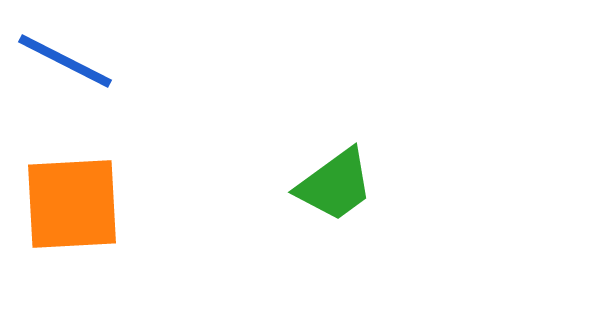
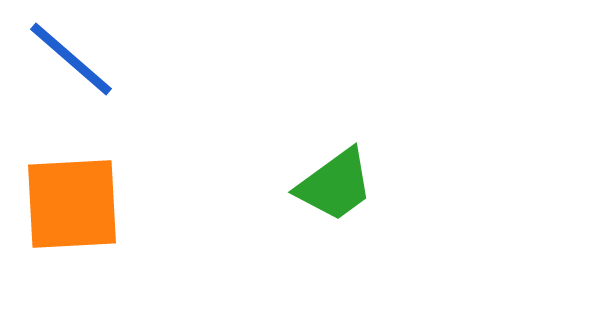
blue line: moved 6 px right, 2 px up; rotated 14 degrees clockwise
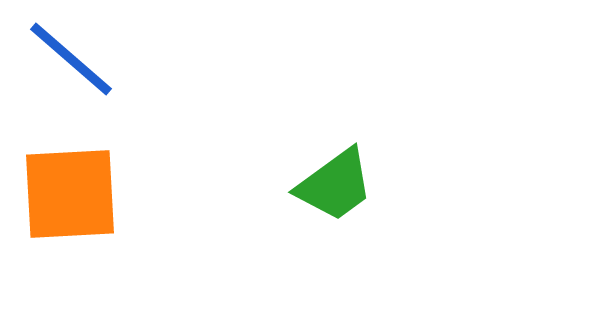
orange square: moved 2 px left, 10 px up
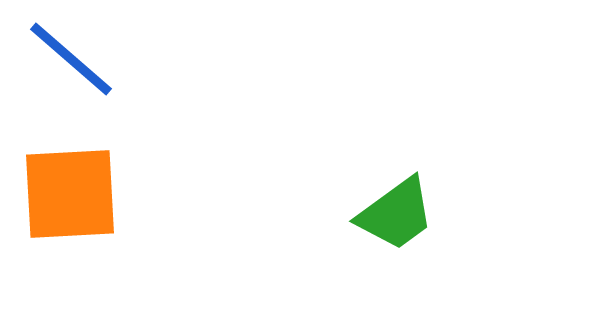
green trapezoid: moved 61 px right, 29 px down
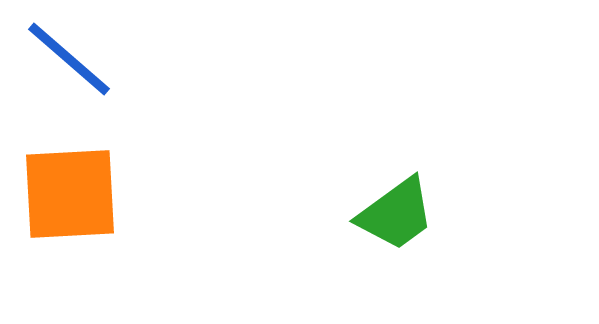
blue line: moved 2 px left
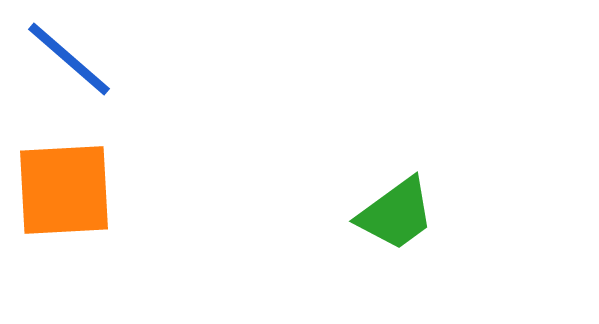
orange square: moved 6 px left, 4 px up
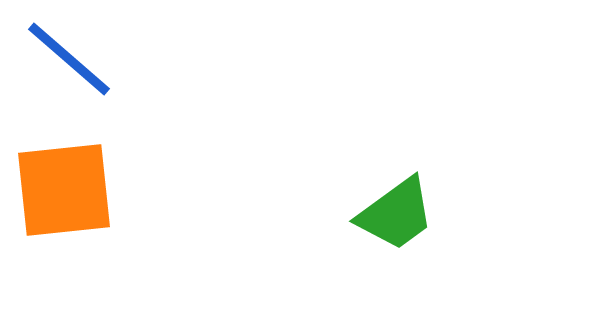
orange square: rotated 3 degrees counterclockwise
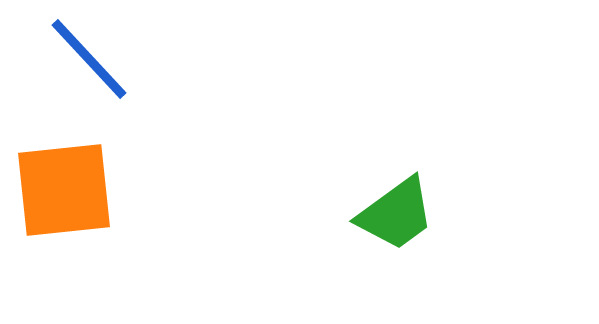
blue line: moved 20 px right; rotated 6 degrees clockwise
